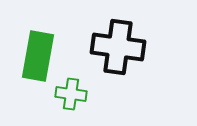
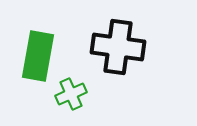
green cross: rotated 32 degrees counterclockwise
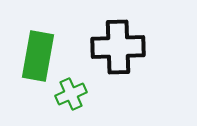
black cross: rotated 10 degrees counterclockwise
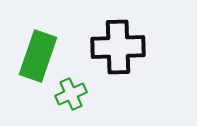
green rectangle: rotated 9 degrees clockwise
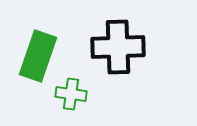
green cross: rotated 32 degrees clockwise
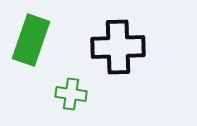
green rectangle: moved 7 px left, 16 px up
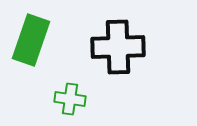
green cross: moved 1 px left, 5 px down
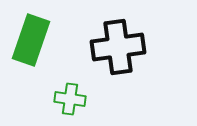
black cross: rotated 6 degrees counterclockwise
